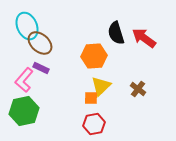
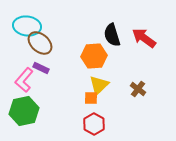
cyan ellipse: rotated 60 degrees counterclockwise
black semicircle: moved 4 px left, 2 px down
yellow triangle: moved 2 px left, 1 px up
red hexagon: rotated 20 degrees counterclockwise
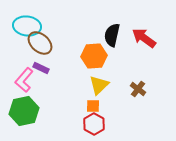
black semicircle: rotated 30 degrees clockwise
orange square: moved 2 px right, 8 px down
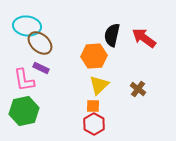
pink L-shape: rotated 50 degrees counterclockwise
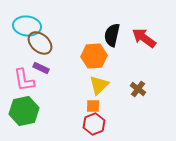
red hexagon: rotated 10 degrees clockwise
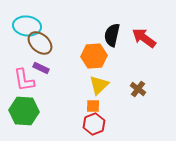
green hexagon: rotated 16 degrees clockwise
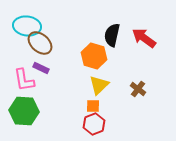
orange hexagon: rotated 20 degrees clockwise
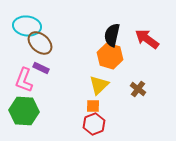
red arrow: moved 3 px right, 1 px down
orange hexagon: moved 16 px right
pink L-shape: rotated 30 degrees clockwise
